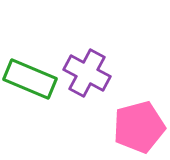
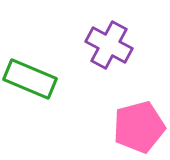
purple cross: moved 22 px right, 28 px up
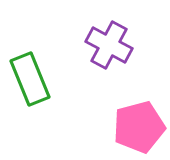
green rectangle: rotated 45 degrees clockwise
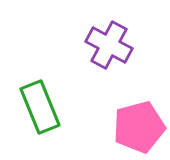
green rectangle: moved 10 px right, 28 px down
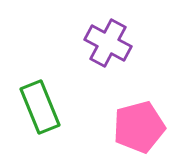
purple cross: moved 1 px left, 2 px up
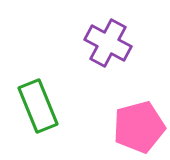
green rectangle: moved 2 px left, 1 px up
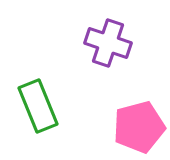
purple cross: rotated 9 degrees counterclockwise
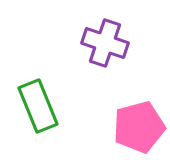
purple cross: moved 3 px left
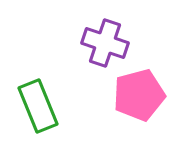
pink pentagon: moved 32 px up
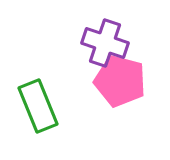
pink pentagon: moved 19 px left, 14 px up; rotated 30 degrees clockwise
